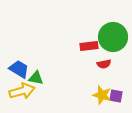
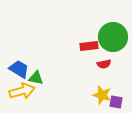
purple square: moved 6 px down
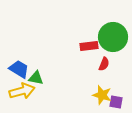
red semicircle: rotated 56 degrees counterclockwise
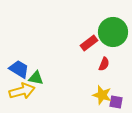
green circle: moved 5 px up
red rectangle: moved 3 px up; rotated 30 degrees counterclockwise
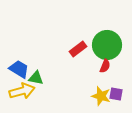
green circle: moved 6 px left, 13 px down
red rectangle: moved 11 px left, 6 px down
red semicircle: moved 1 px right, 2 px down
yellow star: moved 1 px left, 1 px down
purple square: moved 8 px up
